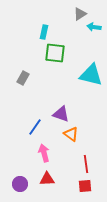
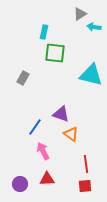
pink arrow: moved 1 px left, 2 px up; rotated 12 degrees counterclockwise
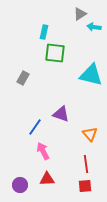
orange triangle: moved 19 px right; rotated 14 degrees clockwise
purple circle: moved 1 px down
